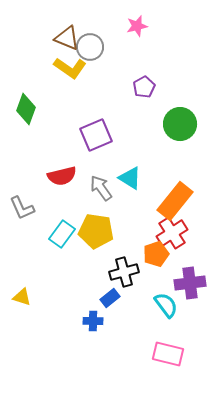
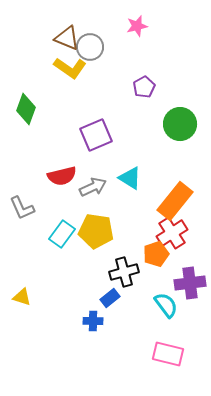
gray arrow: moved 8 px left, 1 px up; rotated 100 degrees clockwise
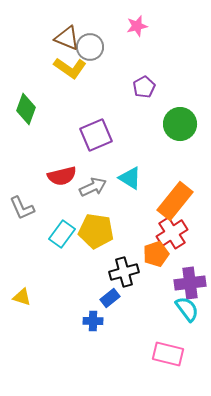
cyan semicircle: moved 21 px right, 4 px down
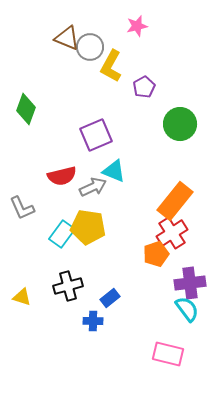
yellow L-shape: moved 41 px right, 2 px up; rotated 84 degrees clockwise
cyan triangle: moved 16 px left, 7 px up; rotated 10 degrees counterclockwise
yellow pentagon: moved 8 px left, 4 px up
black cross: moved 56 px left, 14 px down
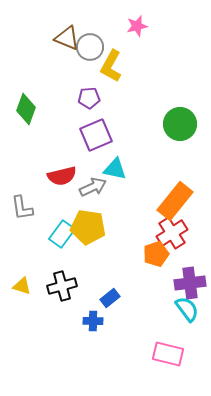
purple pentagon: moved 55 px left, 11 px down; rotated 25 degrees clockwise
cyan triangle: moved 1 px right, 2 px up; rotated 10 degrees counterclockwise
gray L-shape: rotated 16 degrees clockwise
black cross: moved 6 px left
yellow triangle: moved 11 px up
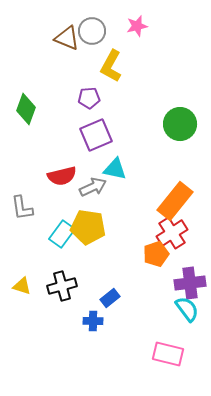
gray circle: moved 2 px right, 16 px up
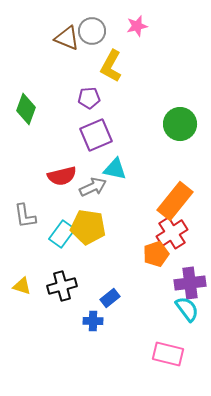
gray L-shape: moved 3 px right, 8 px down
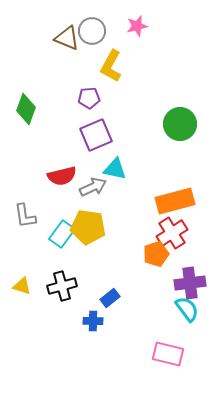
orange rectangle: rotated 36 degrees clockwise
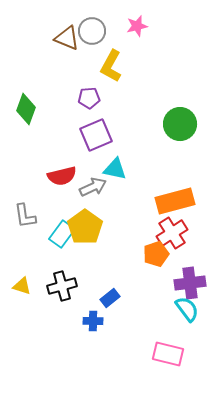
yellow pentagon: moved 3 px left; rotated 28 degrees clockwise
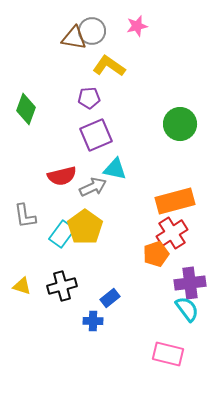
brown triangle: moved 7 px right; rotated 12 degrees counterclockwise
yellow L-shape: moved 2 px left; rotated 96 degrees clockwise
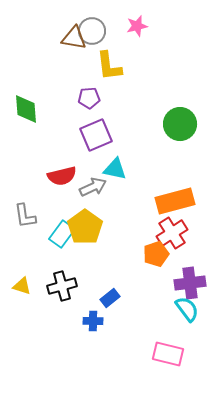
yellow L-shape: rotated 132 degrees counterclockwise
green diamond: rotated 24 degrees counterclockwise
